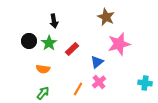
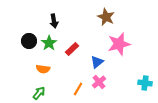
green arrow: moved 4 px left
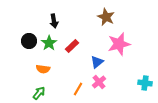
red rectangle: moved 3 px up
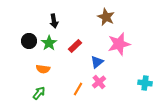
red rectangle: moved 3 px right
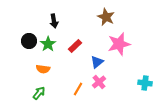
green star: moved 1 px left, 1 px down
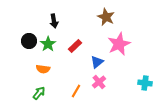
pink star: rotated 10 degrees counterclockwise
orange line: moved 2 px left, 2 px down
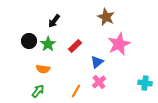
black arrow: rotated 48 degrees clockwise
green arrow: moved 1 px left, 2 px up
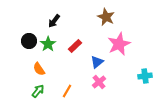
orange semicircle: moved 4 px left; rotated 48 degrees clockwise
cyan cross: moved 7 px up; rotated 16 degrees counterclockwise
orange line: moved 9 px left
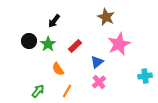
orange semicircle: moved 19 px right
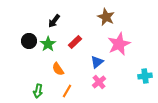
red rectangle: moved 4 px up
green arrow: rotated 152 degrees clockwise
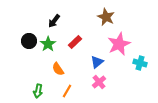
cyan cross: moved 5 px left, 13 px up; rotated 24 degrees clockwise
